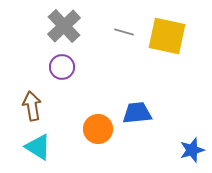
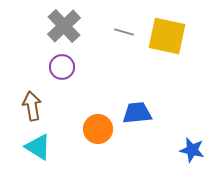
blue star: rotated 30 degrees clockwise
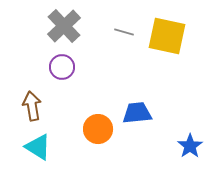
blue star: moved 2 px left, 4 px up; rotated 25 degrees clockwise
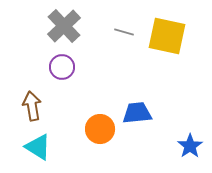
orange circle: moved 2 px right
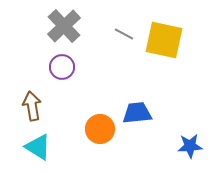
gray line: moved 2 px down; rotated 12 degrees clockwise
yellow square: moved 3 px left, 4 px down
blue star: rotated 30 degrees clockwise
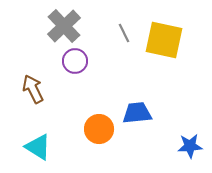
gray line: moved 1 px up; rotated 36 degrees clockwise
purple circle: moved 13 px right, 6 px up
brown arrow: moved 1 px right, 17 px up; rotated 16 degrees counterclockwise
orange circle: moved 1 px left
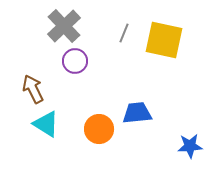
gray line: rotated 48 degrees clockwise
cyan triangle: moved 8 px right, 23 px up
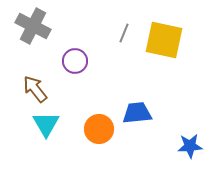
gray cross: moved 31 px left; rotated 20 degrees counterclockwise
brown arrow: moved 2 px right; rotated 12 degrees counterclockwise
cyan triangle: rotated 28 degrees clockwise
